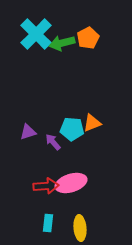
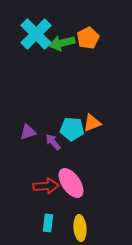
pink ellipse: rotated 72 degrees clockwise
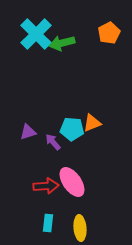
orange pentagon: moved 21 px right, 5 px up
pink ellipse: moved 1 px right, 1 px up
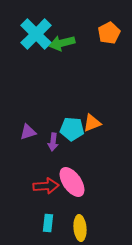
purple arrow: rotated 132 degrees counterclockwise
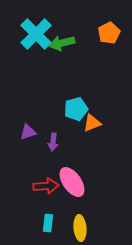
cyan pentagon: moved 4 px right, 20 px up; rotated 20 degrees counterclockwise
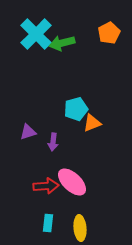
pink ellipse: rotated 12 degrees counterclockwise
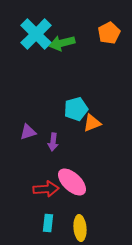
red arrow: moved 3 px down
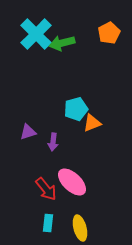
red arrow: rotated 55 degrees clockwise
yellow ellipse: rotated 10 degrees counterclockwise
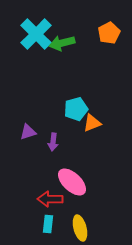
red arrow: moved 4 px right, 10 px down; rotated 130 degrees clockwise
cyan rectangle: moved 1 px down
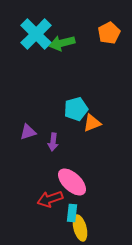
red arrow: rotated 20 degrees counterclockwise
cyan rectangle: moved 24 px right, 11 px up
